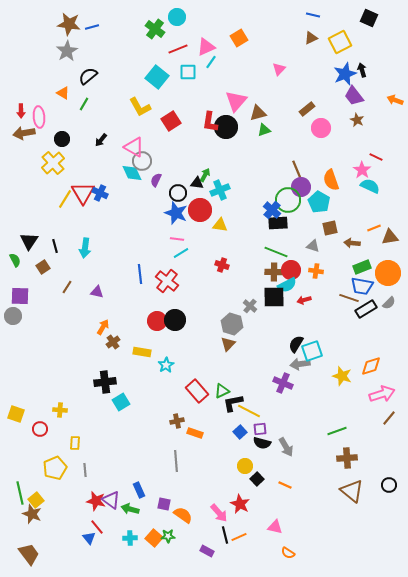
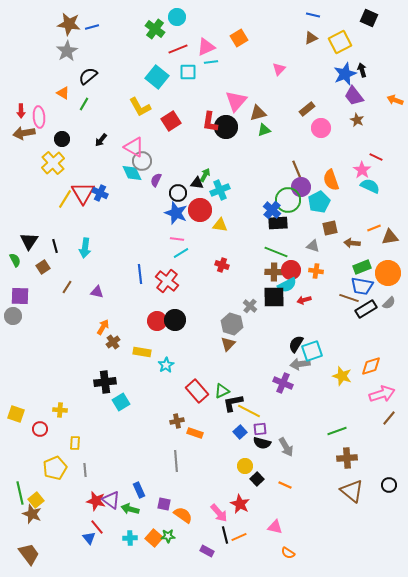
cyan line at (211, 62): rotated 48 degrees clockwise
cyan pentagon at (319, 202): rotated 15 degrees clockwise
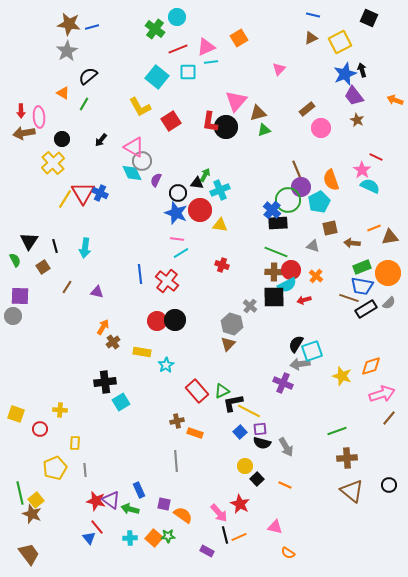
orange cross at (316, 271): moved 5 px down; rotated 32 degrees clockwise
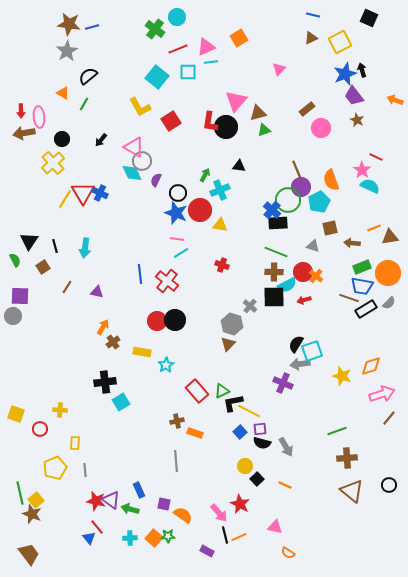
black triangle at (197, 183): moved 42 px right, 17 px up
red circle at (291, 270): moved 12 px right, 2 px down
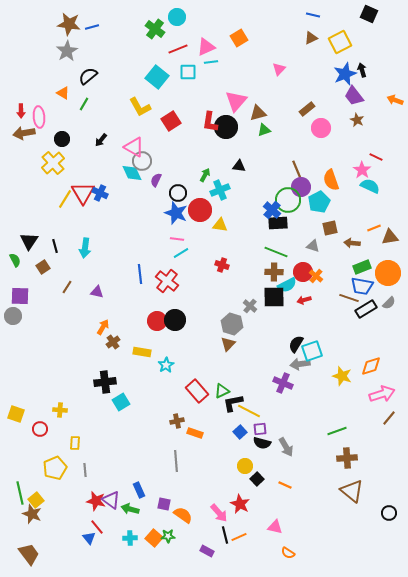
black square at (369, 18): moved 4 px up
black circle at (389, 485): moved 28 px down
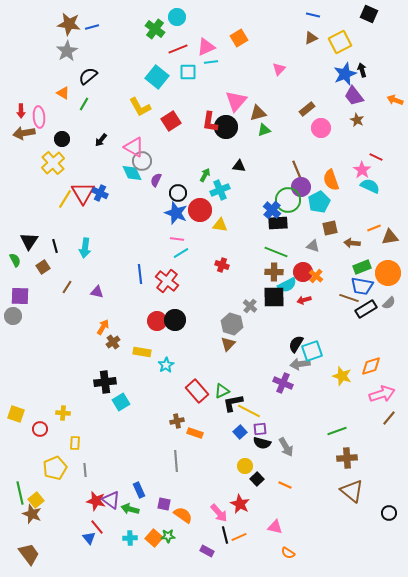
yellow cross at (60, 410): moved 3 px right, 3 px down
